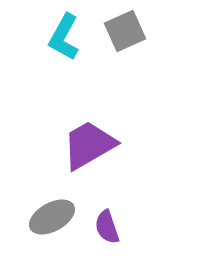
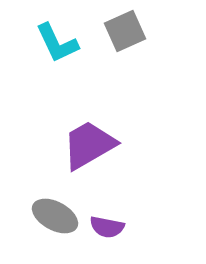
cyan L-shape: moved 7 px left, 6 px down; rotated 54 degrees counterclockwise
gray ellipse: moved 3 px right, 1 px up; rotated 57 degrees clockwise
purple semicircle: rotated 60 degrees counterclockwise
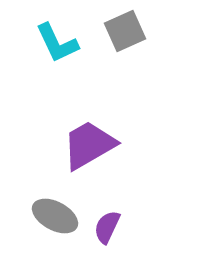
purple semicircle: rotated 104 degrees clockwise
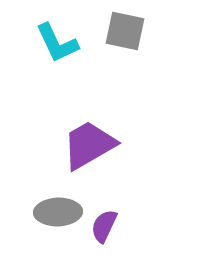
gray square: rotated 36 degrees clockwise
gray ellipse: moved 3 px right, 4 px up; rotated 30 degrees counterclockwise
purple semicircle: moved 3 px left, 1 px up
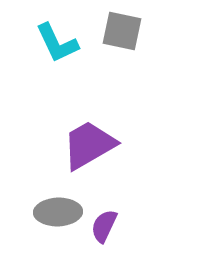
gray square: moved 3 px left
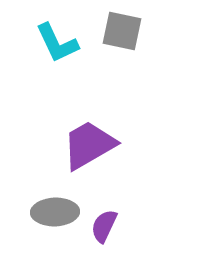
gray ellipse: moved 3 px left
